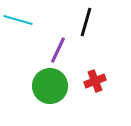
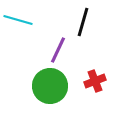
black line: moved 3 px left
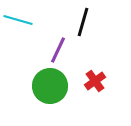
red cross: rotated 15 degrees counterclockwise
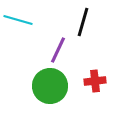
red cross: rotated 30 degrees clockwise
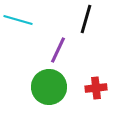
black line: moved 3 px right, 3 px up
red cross: moved 1 px right, 7 px down
green circle: moved 1 px left, 1 px down
